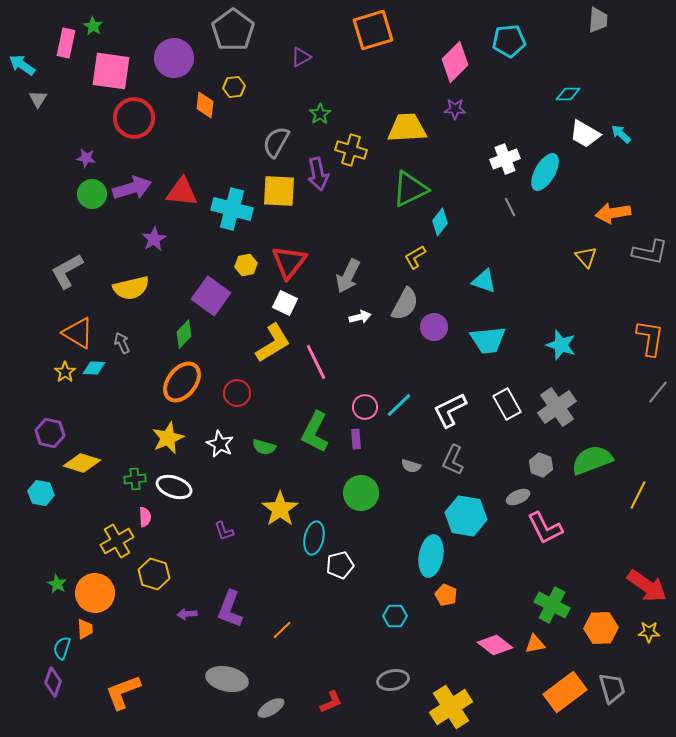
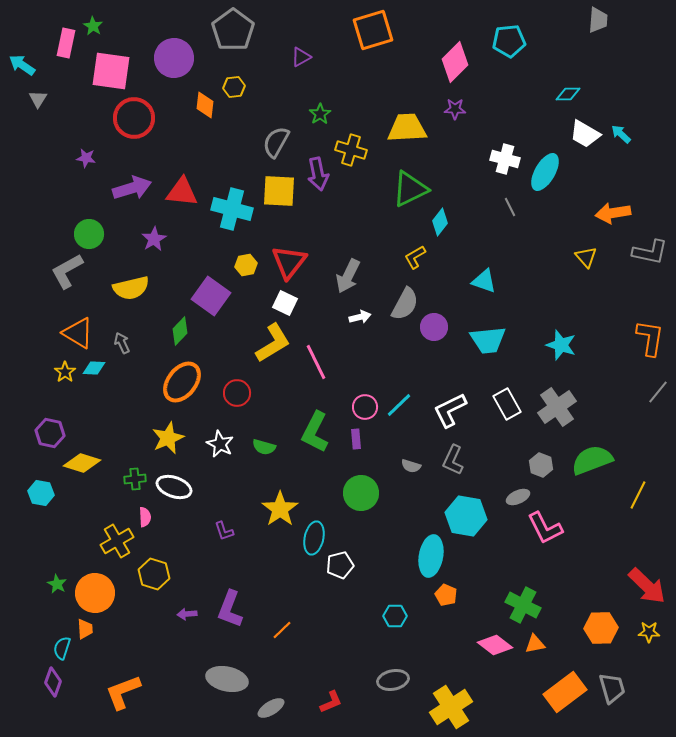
white cross at (505, 159): rotated 36 degrees clockwise
green circle at (92, 194): moved 3 px left, 40 px down
green diamond at (184, 334): moved 4 px left, 3 px up
red arrow at (647, 586): rotated 9 degrees clockwise
green cross at (552, 605): moved 29 px left
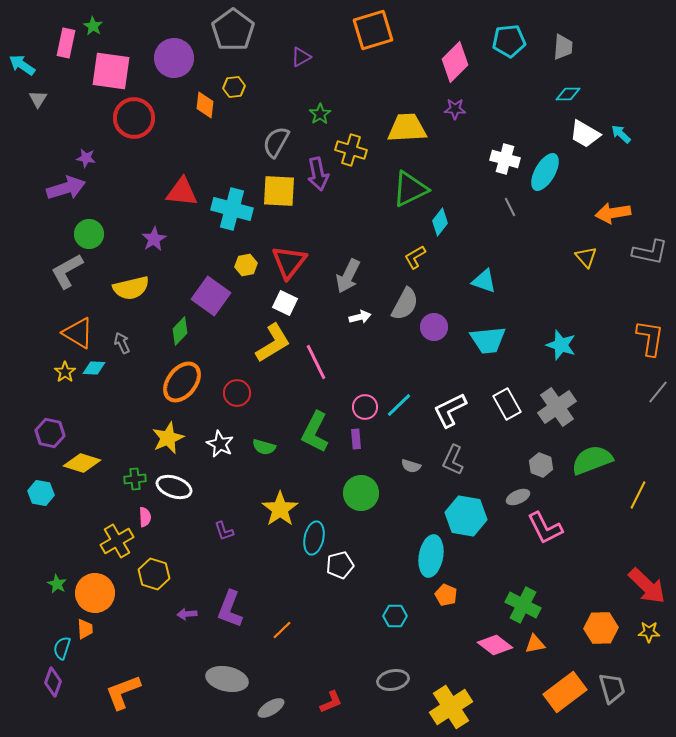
gray trapezoid at (598, 20): moved 35 px left, 27 px down
purple arrow at (132, 188): moved 66 px left
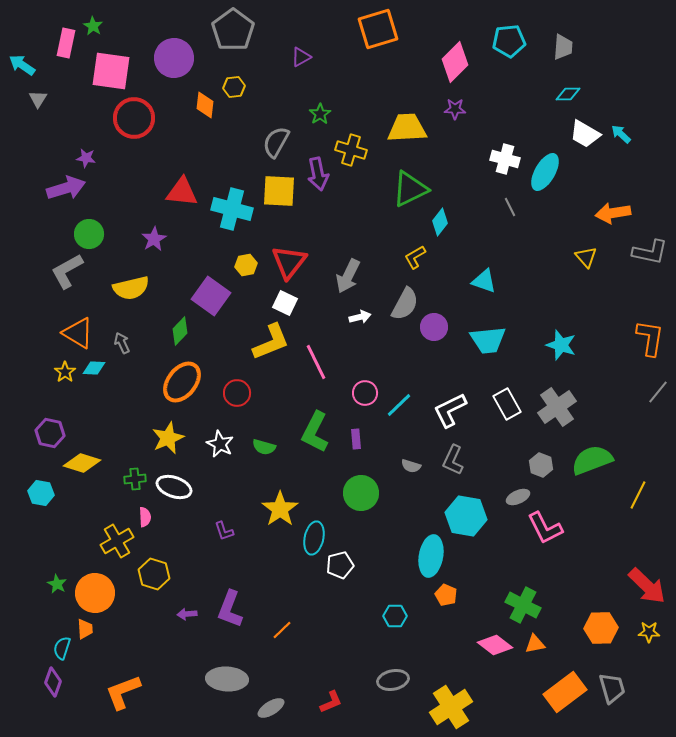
orange square at (373, 30): moved 5 px right, 1 px up
yellow L-shape at (273, 343): moved 2 px left, 1 px up; rotated 9 degrees clockwise
pink circle at (365, 407): moved 14 px up
gray ellipse at (227, 679): rotated 9 degrees counterclockwise
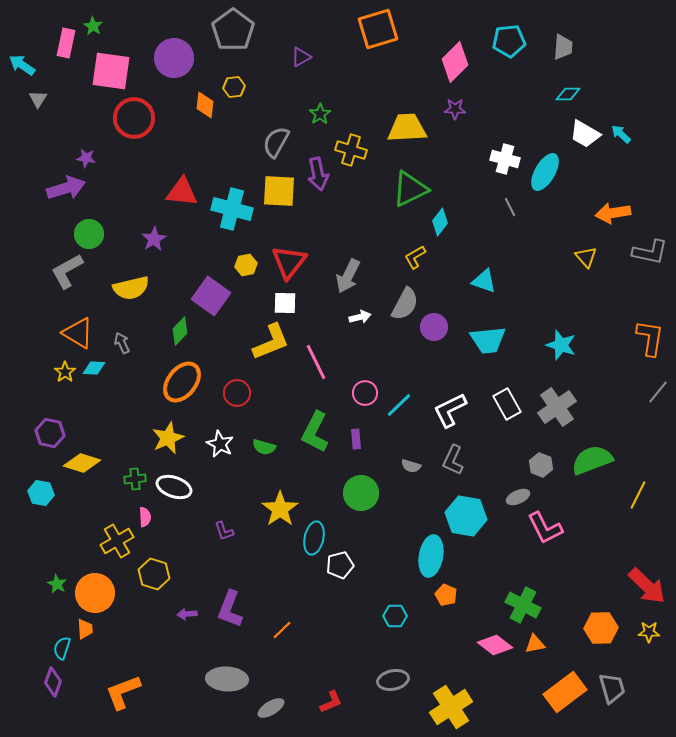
white square at (285, 303): rotated 25 degrees counterclockwise
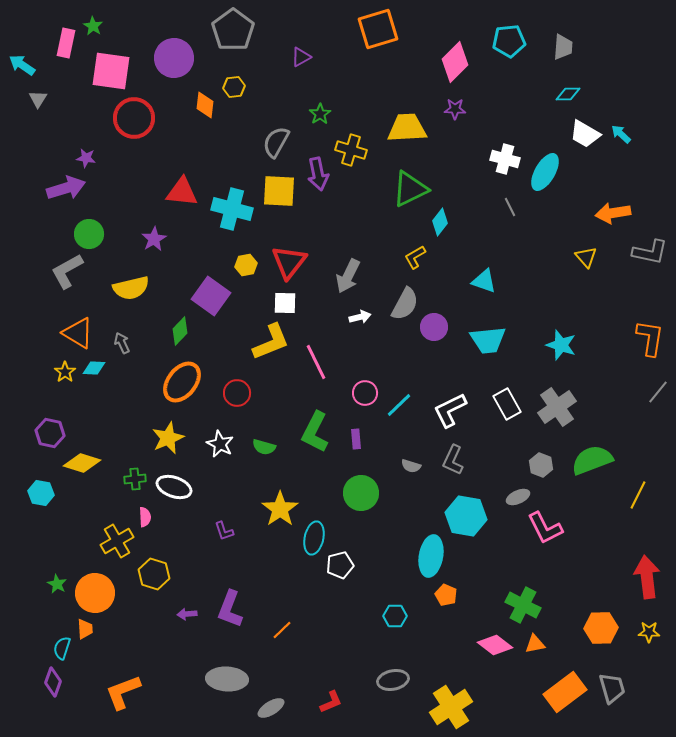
red arrow at (647, 586): moved 9 px up; rotated 141 degrees counterclockwise
